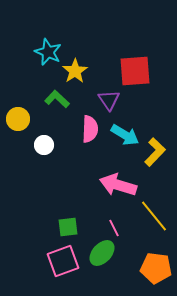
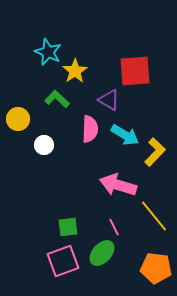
purple triangle: rotated 25 degrees counterclockwise
pink line: moved 1 px up
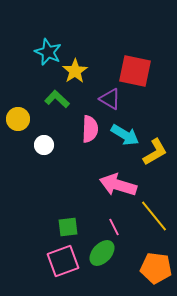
red square: rotated 16 degrees clockwise
purple triangle: moved 1 px right, 1 px up
yellow L-shape: rotated 16 degrees clockwise
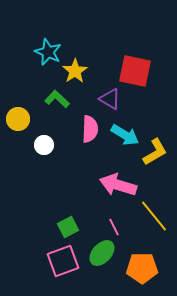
green square: rotated 20 degrees counterclockwise
orange pentagon: moved 14 px left; rotated 8 degrees counterclockwise
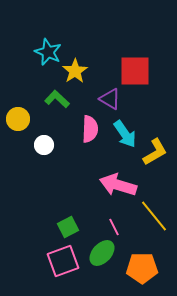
red square: rotated 12 degrees counterclockwise
cyan arrow: moved 1 px up; rotated 24 degrees clockwise
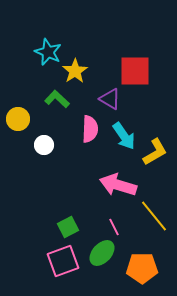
cyan arrow: moved 1 px left, 2 px down
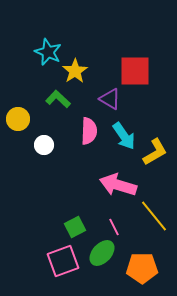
green L-shape: moved 1 px right
pink semicircle: moved 1 px left, 2 px down
green square: moved 7 px right
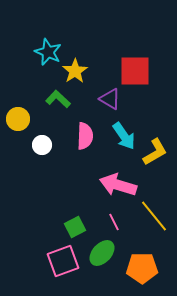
pink semicircle: moved 4 px left, 5 px down
white circle: moved 2 px left
pink line: moved 5 px up
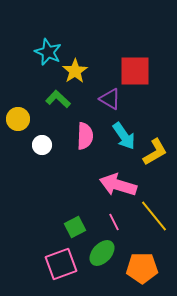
pink square: moved 2 px left, 3 px down
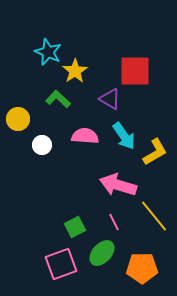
pink semicircle: rotated 88 degrees counterclockwise
